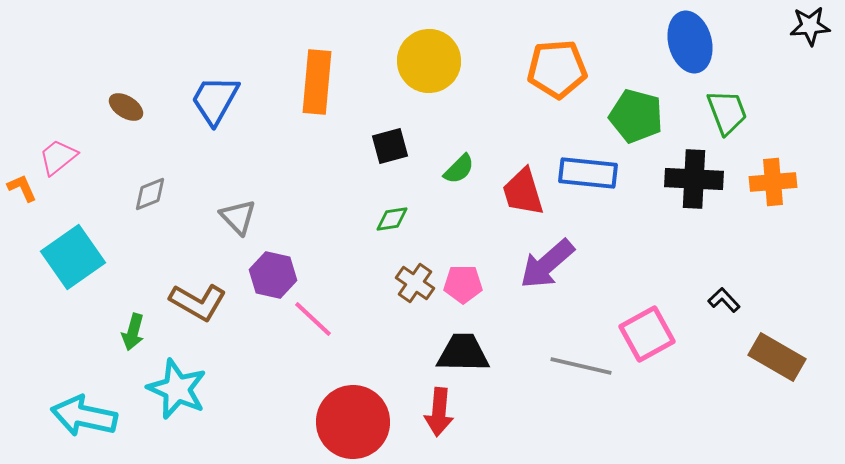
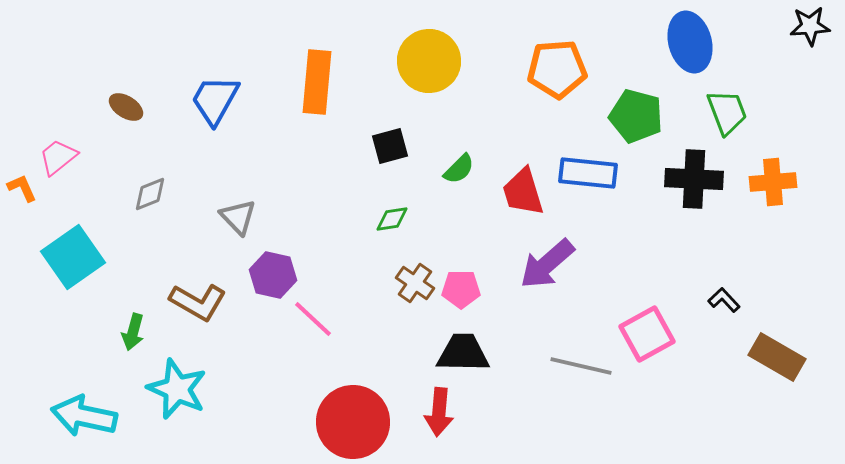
pink pentagon: moved 2 px left, 5 px down
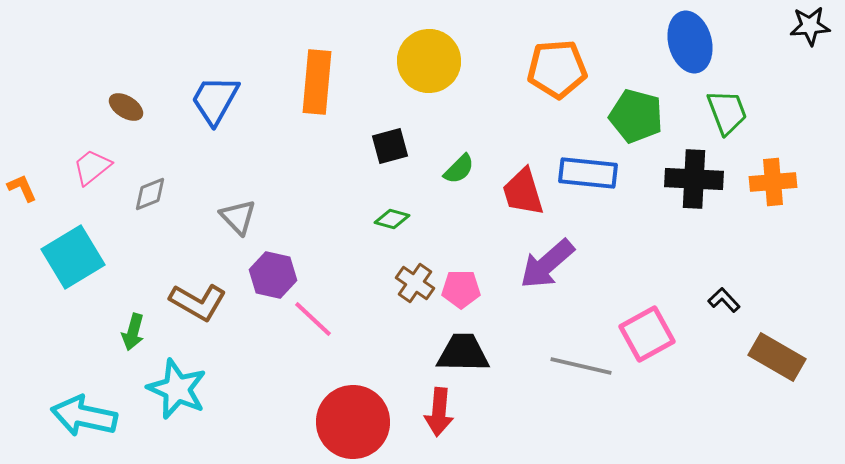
pink trapezoid: moved 34 px right, 10 px down
green diamond: rotated 24 degrees clockwise
cyan square: rotated 4 degrees clockwise
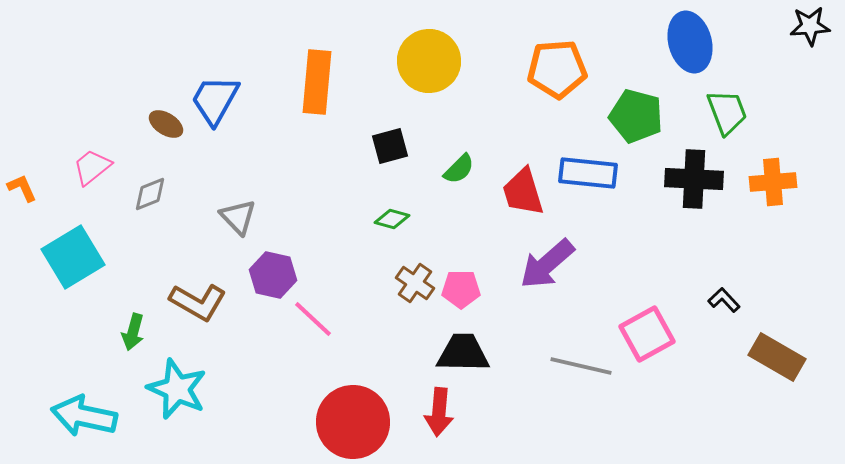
brown ellipse: moved 40 px right, 17 px down
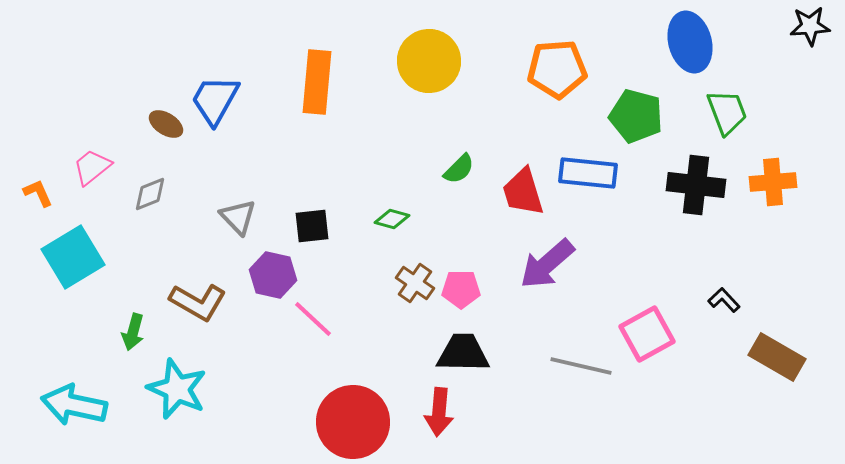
black square: moved 78 px left, 80 px down; rotated 9 degrees clockwise
black cross: moved 2 px right, 6 px down; rotated 4 degrees clockwise
orange L-shape: moved 16 px right, 5 px down
cyan arrow: moved 10 px left, 11 px up
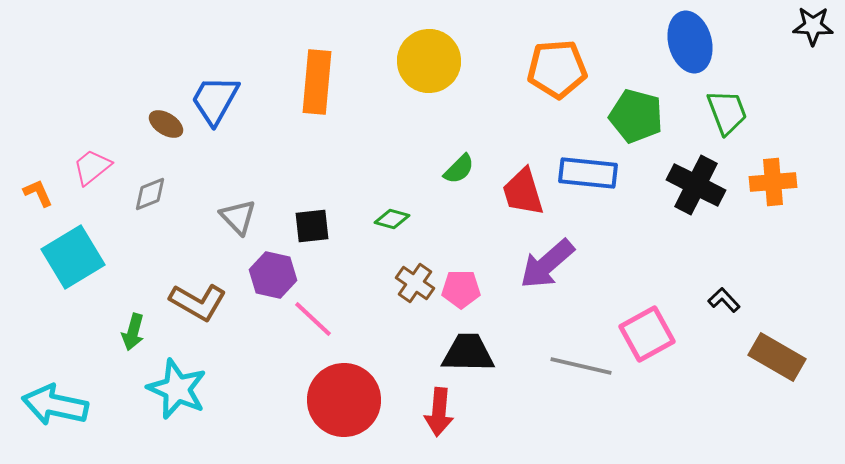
black star: moved 3 px right; rotated 6 degrees clockwise
black cross: rotated 20 degrees clockwise
black trapezoid: moved 5 px right
cyan arrow: moved 19 px left
red circle: moved 9 px left, 22 px up
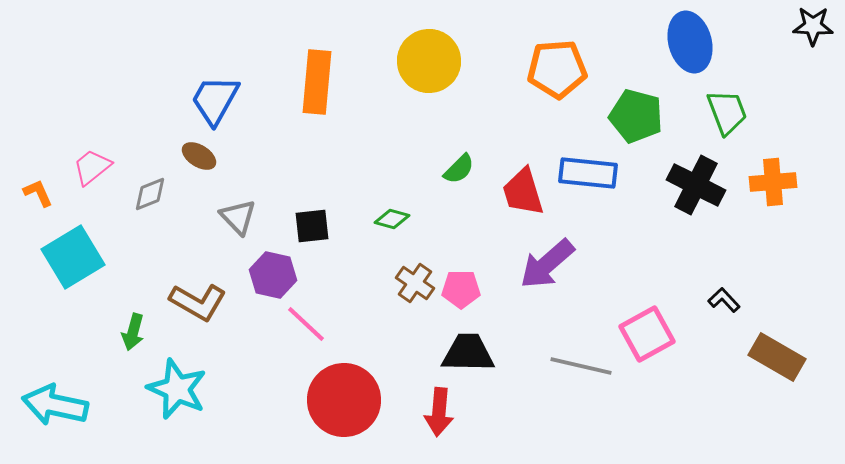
brown ellipse: moved 33 px right, 32 px down
pink line: moved 7 px left, 5 px down
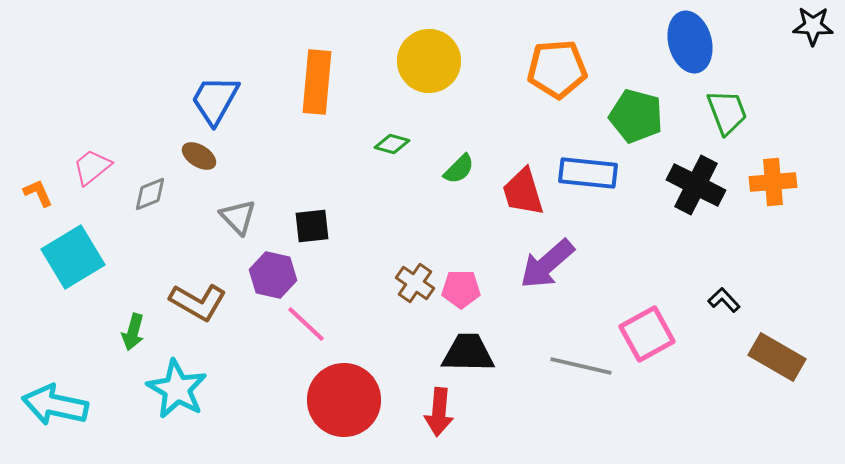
green diamond: moved 75 px up
cyan star: rotated 6 degrees clockwise
